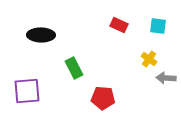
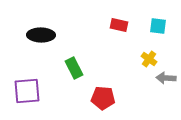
red rectangle: rotated 12 degrees counterclockwise
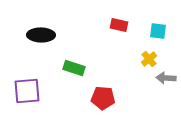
cyan square: moved 5 px down
yellow cross: rotated 14 degrees clockwise
green rectangle: rotated 45 degrees counterclockwise
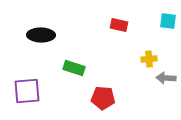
cyan square: moved 10 px right, 10 px up
yellow cross: rotated 35 degrees clockwise
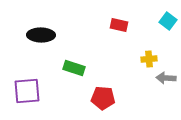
cyan square: rotated 30 degrees clockwise
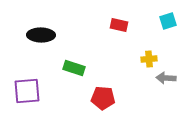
cyan square: rotated 36 degrees clockwise
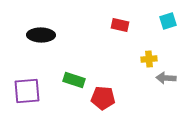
red rectangle: moved 1 px right
green rectangle: moved 12 px down
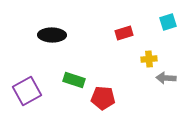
cyan square: moved 1 px down
red rectangle: moved 4 px right, 8 px down; rotated 30 degrees counterclockwise
black ellipse: moved 11 px right
purple square: rotated 24 degrees counterclockwise
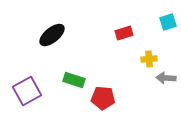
black ellipse: rotated 40 degrees counterclockwise
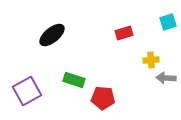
yellow cross: moved 2 px right, 1 px down
